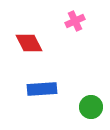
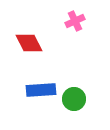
blue rectangle: moved 1 px left, 1 px down
green circle: moved 17 px left, 8 px up
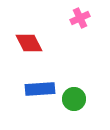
pink cross: moved 5 px right, 3 px up
blue rectangle: moved 1 px left, 1 px up
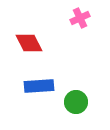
blue rectangle: moved 1 px left, 3 px up
green circle: moved 2 px right, 3 px down
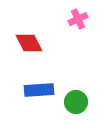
pink cross: moved 2 px left, 1 px down
blue rectangle: moved 4 px down
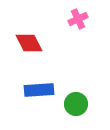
green circle: moved 2 px down
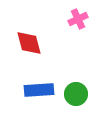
red diamond: rotated 12 degrees clockwise
green circle: moved 10 px up
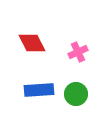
pink cross: moved 33 px down
red diamond: moved 3 px right; rotated 12 degrees counterclockwise
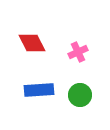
green circle: moved 4 px right, 1 px down
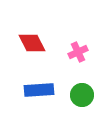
green circle: moved 2 px right
